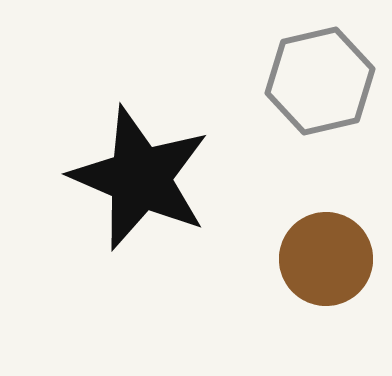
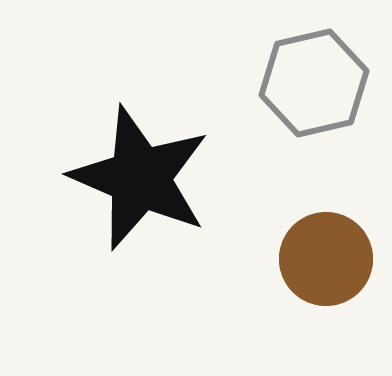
gray hexagon: moved 6 px left, 2 px down
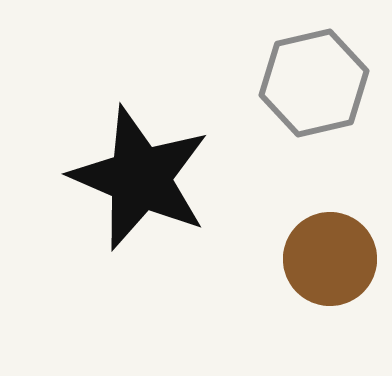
brown circle: moved 4 px right
